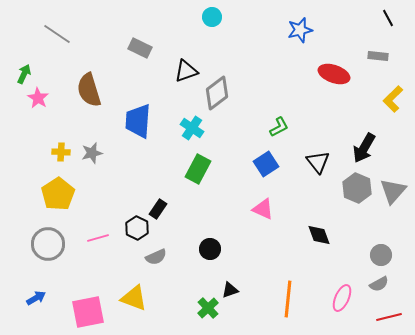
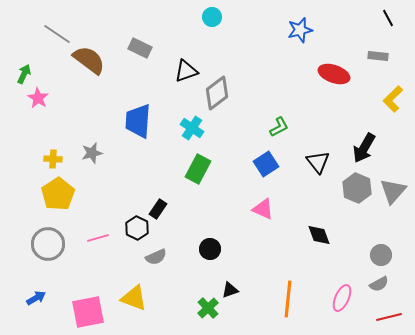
brown semicircle at (89, 90): moved 30 px up; rotated 144 degrees clockwise
yellow cross at (61, 152): moved 8 px left, 7 px down
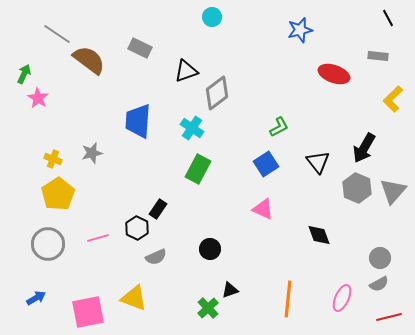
yellow cross at (53, 159): rotated 18 degrees clockwise
gray circle at (381, 255): moved 1 px left, 3 px down
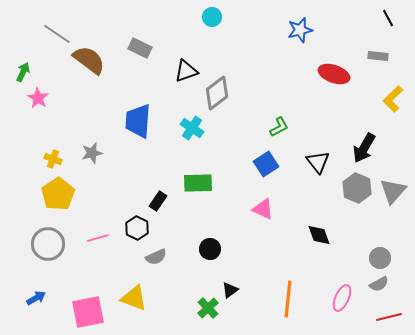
green arrow at (24, 74): moved 1 px left, 2 px up
green rectangle at (198, 169): moved 14 px down; rotated 60 degrees clockwise
black rectangle at (158, 209): moved 8 px up
black triangle at (230, 290): rotated 18 degrees counterclockwise
